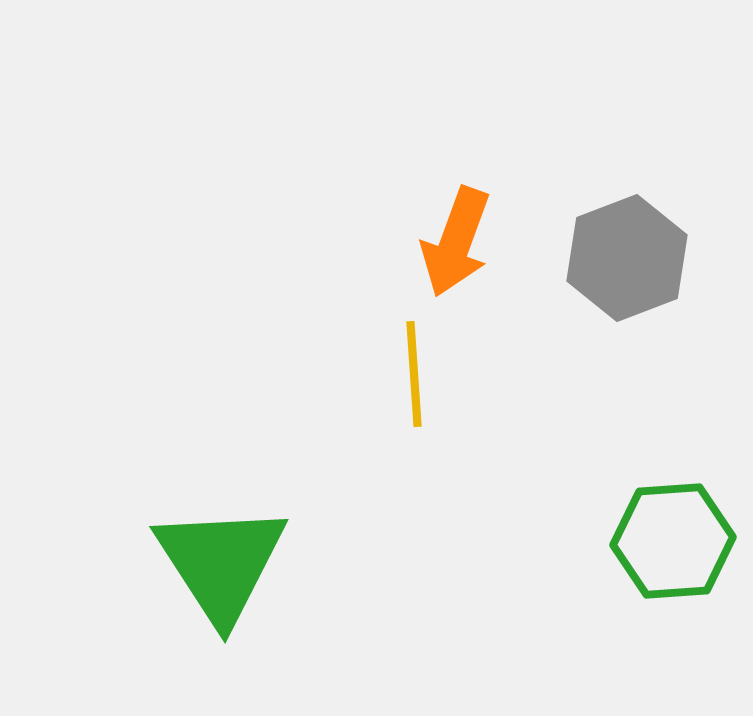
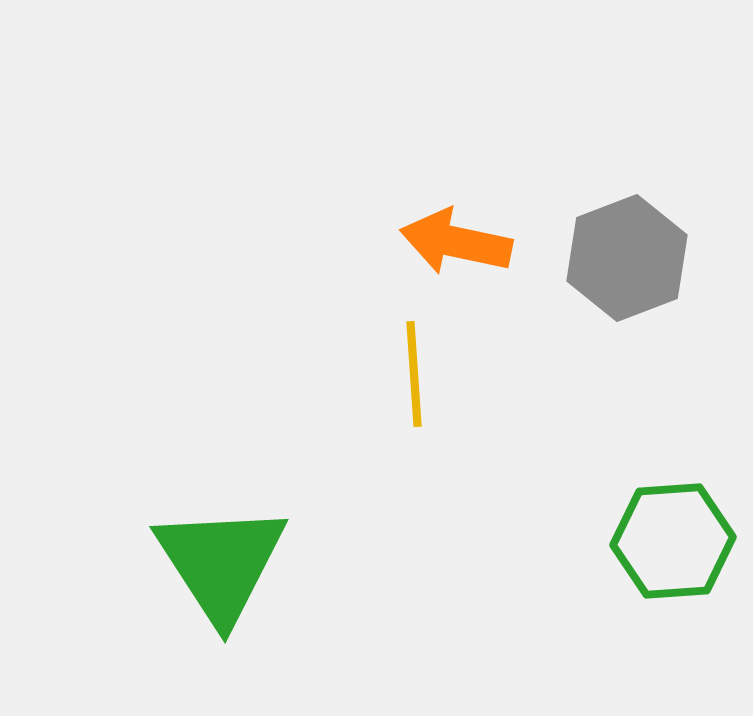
orange arrow: rotated 82 degrees clockwise
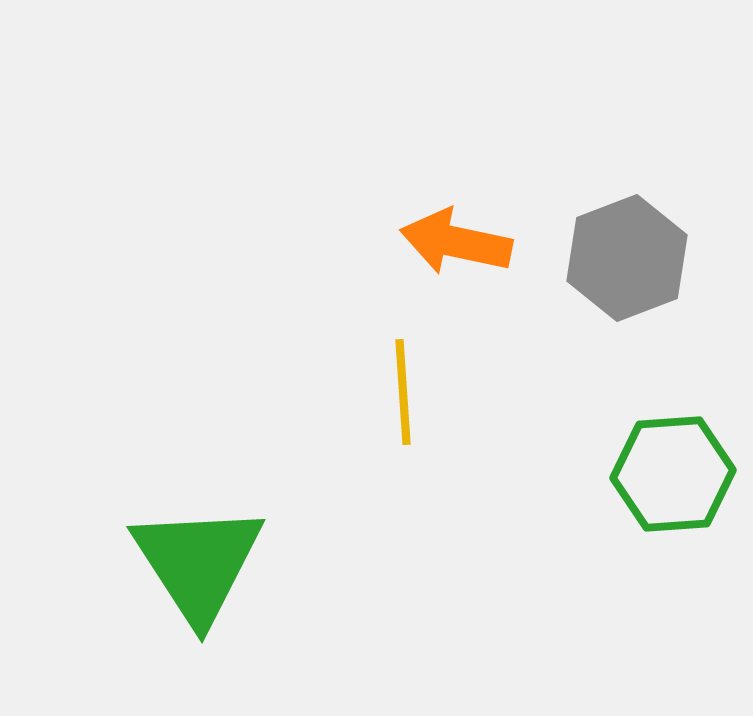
yellow line: moved 11 px left, 18 px down
green hexagon: moved 67 px up
green triangle: moved 23 px left
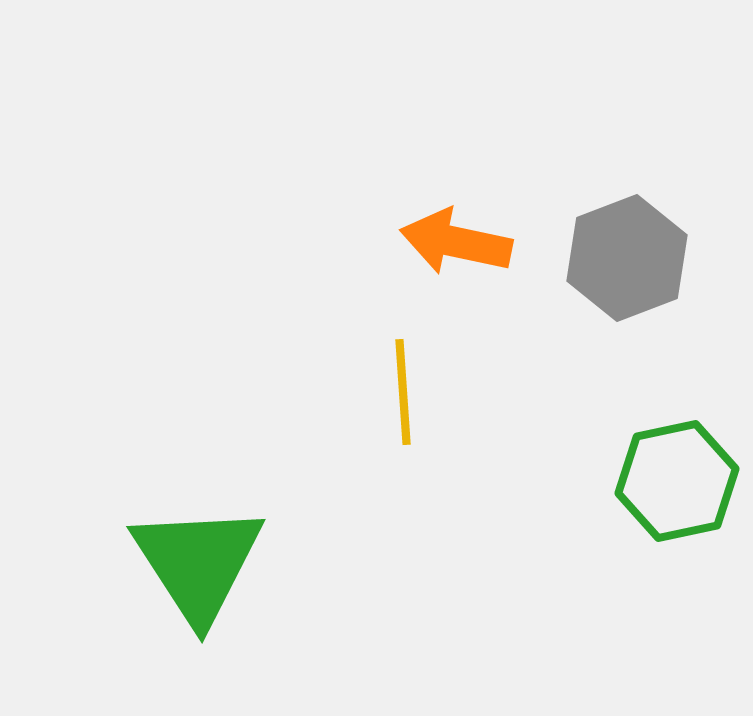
green hexagon: moved 4 px right, 7 px down; rotated 8 degrees counterclockwise
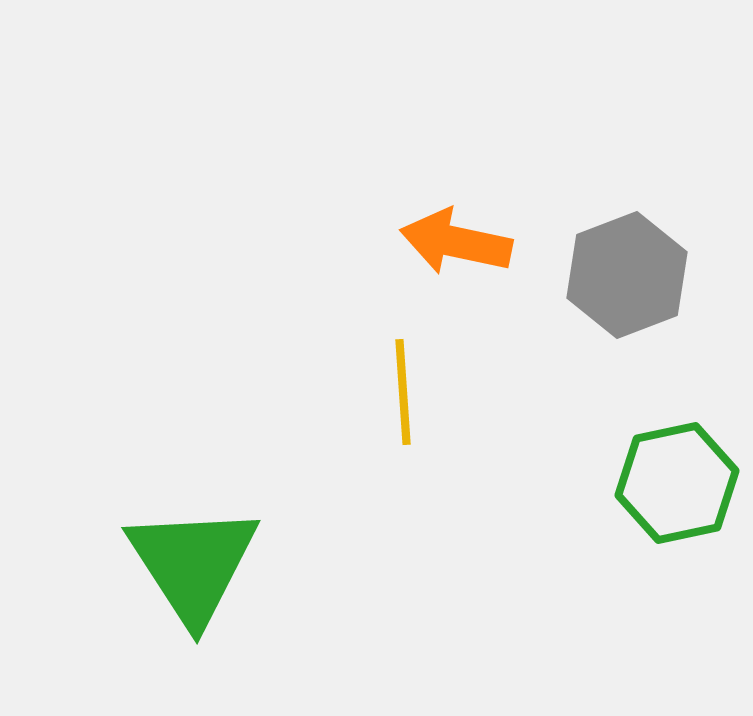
gray hexagon: moved 17 px down
green hexagon: moved 2 px down
green triangle: moved 5 px left, 1 px down
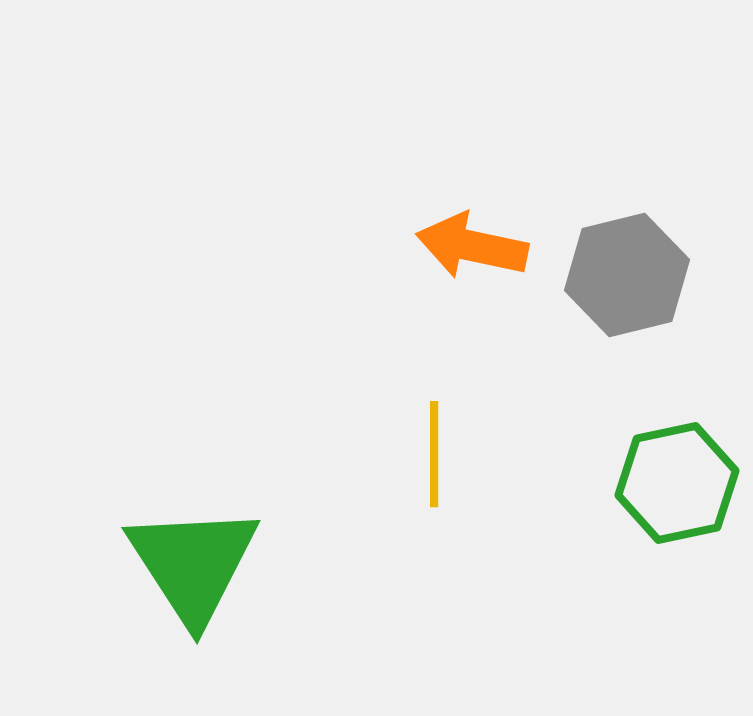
orange arrow: moved 16 px right, 4 px down
gray hexagon: rotated 7 degrees clockwise
yellow line: moved 31 px right, 62 px down; rotated 4 degrees clockwise
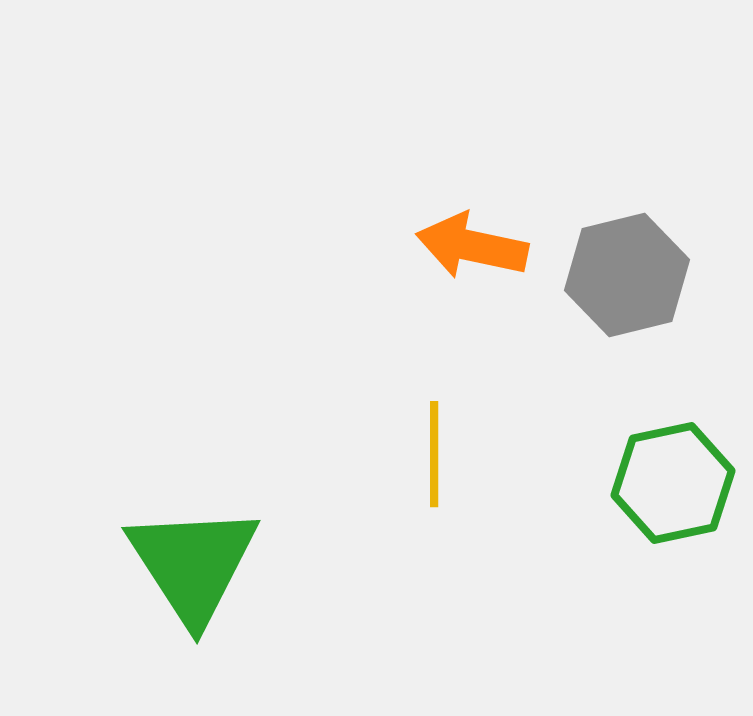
green hexagon: moved 4 px left
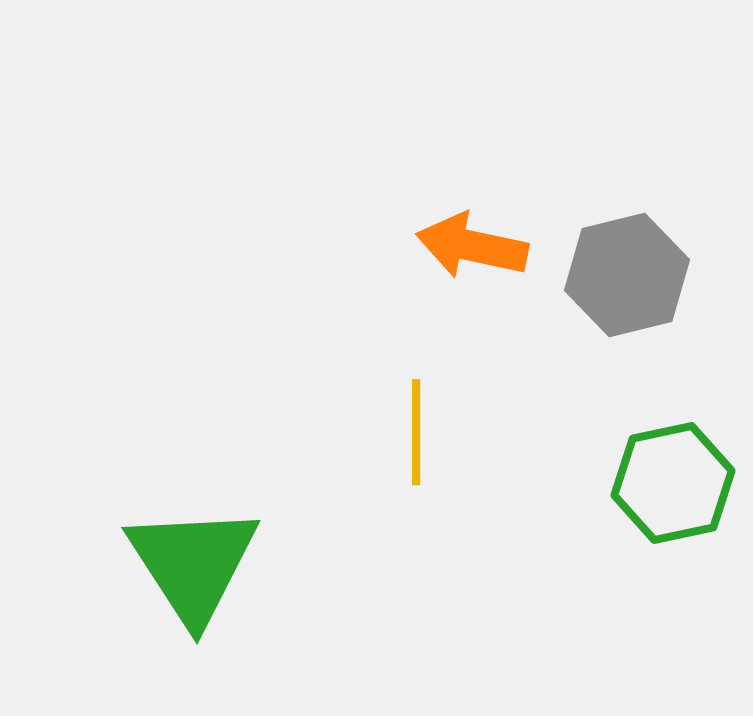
yellow line: moved 18 px left, 22 px up
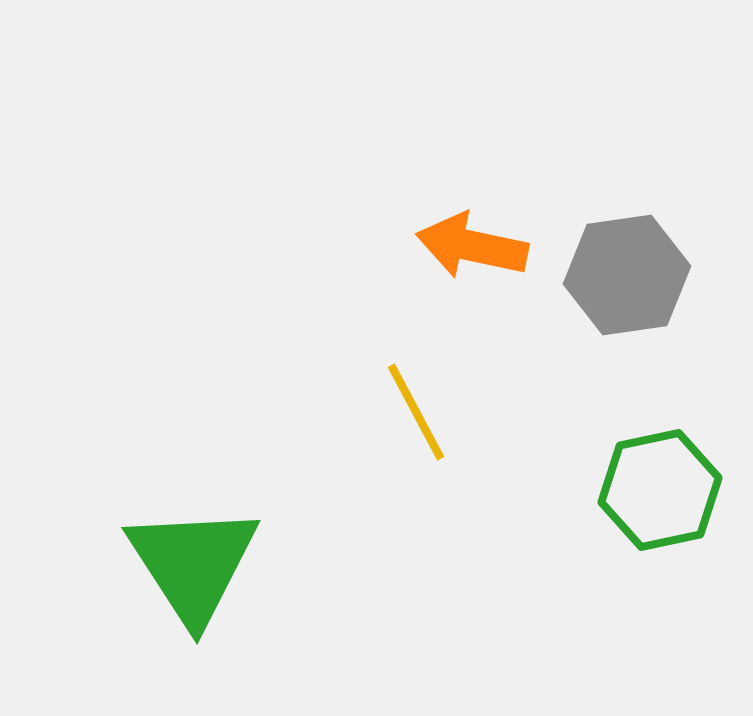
gray hexagon: rotated 6 degrees clockwise
yellow line: moved 20 px up; rotated 28 degrees counterclockwise
green hexagon: moved 13 px left, 7 px down
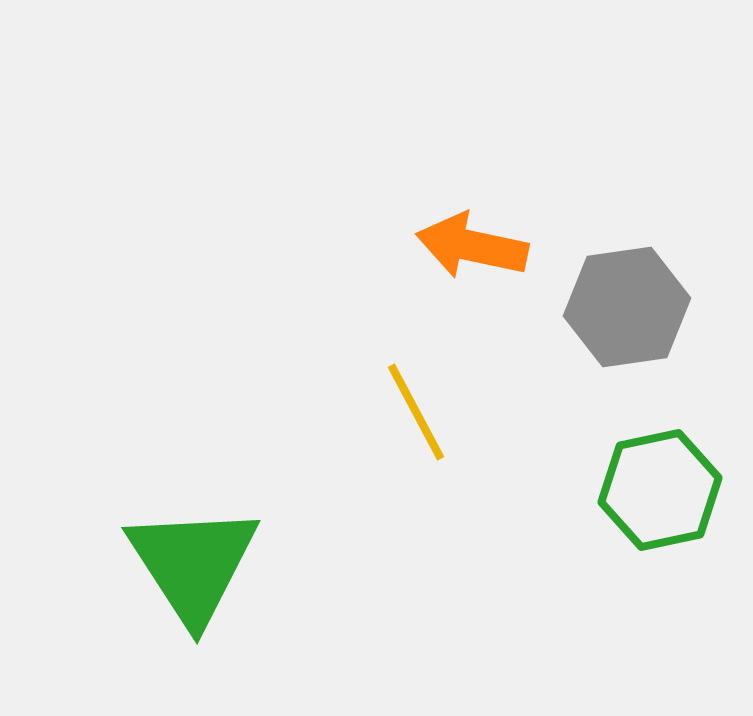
gray hexagon: moved 32 px down
